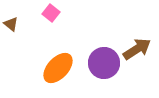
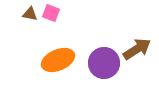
pink square: rotated 18 degrees counterclockwise
brown triangle: moved 19 px right, 10 px up; rotated 28 degrees counterclockwise
orange ellipse: moved 8 px up; rotated 24 degrees clockwise
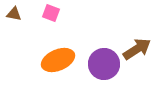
brown triangle: moved 16 px left
purple circle: moved 1 px down
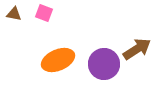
pink square: moved 7 px left
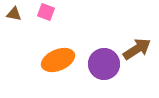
pink square: moved 2 px right, 1 px up
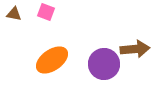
brown arrow: moved 2 px left; rotated 28 degrees clockwise
orange ellipse: moved 6 px left; rotated 12 degrees counterclockwise
